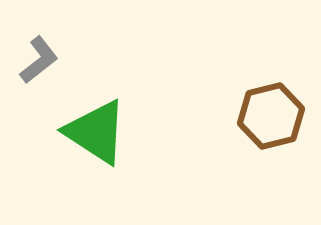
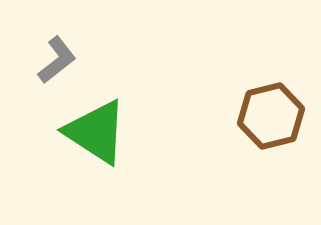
gray L-shape: moved 18 px right
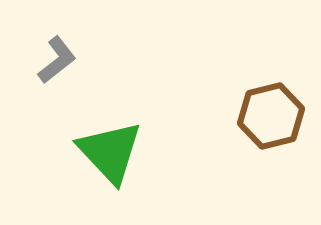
green triangle: moved 14 px right, 20 px down; rotated 14 degrees clockwise
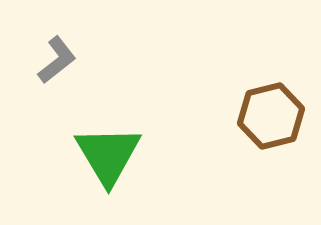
green triangle: moved 2 px left, 3 px down; rotated 12 degrees clockwise
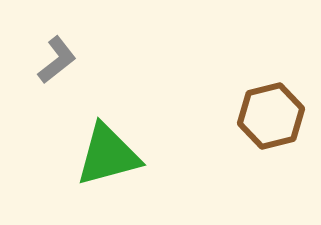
green triangle: rotated 46 degrees clockwise
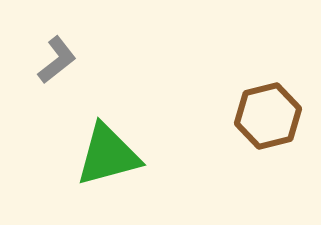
brown hexagon: moved 3 px left
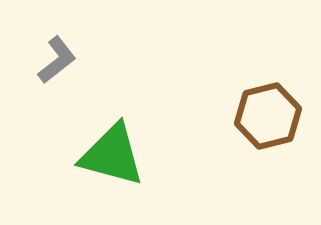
green triangle: moved 4 px right; rotated 30 degrees clockwise
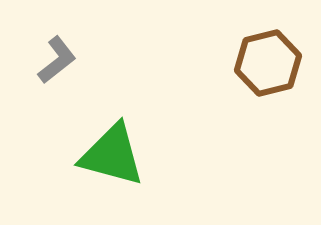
brown hexagon: moved 53 px up
